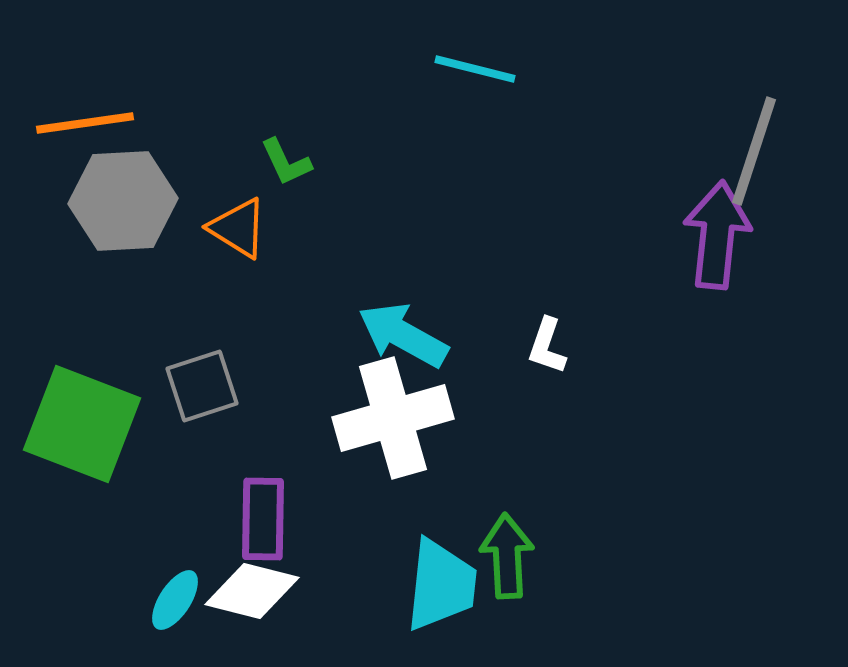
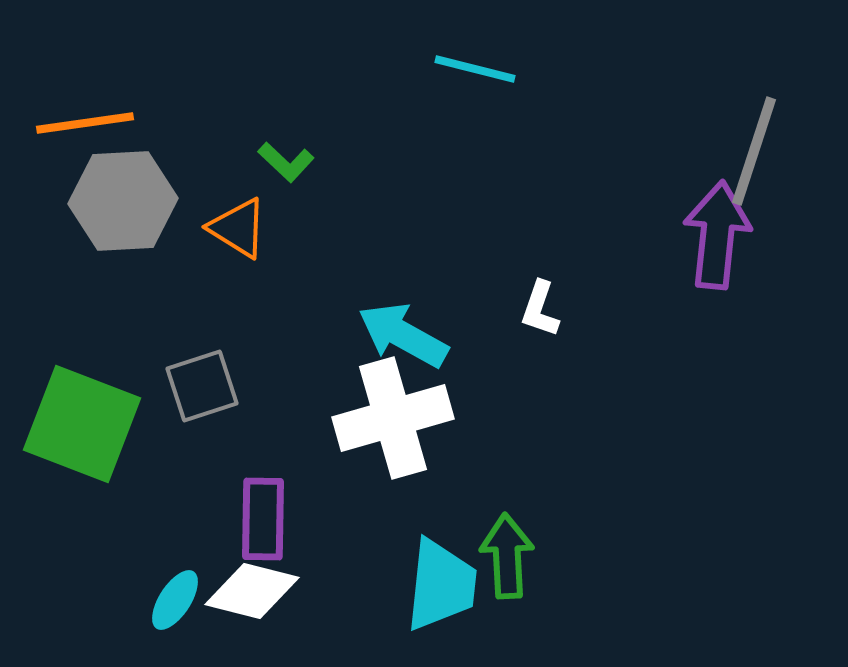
green L-shape: rotated 22 degrees counterclockwise
white L-shape: moved 7 px left, 37 px up
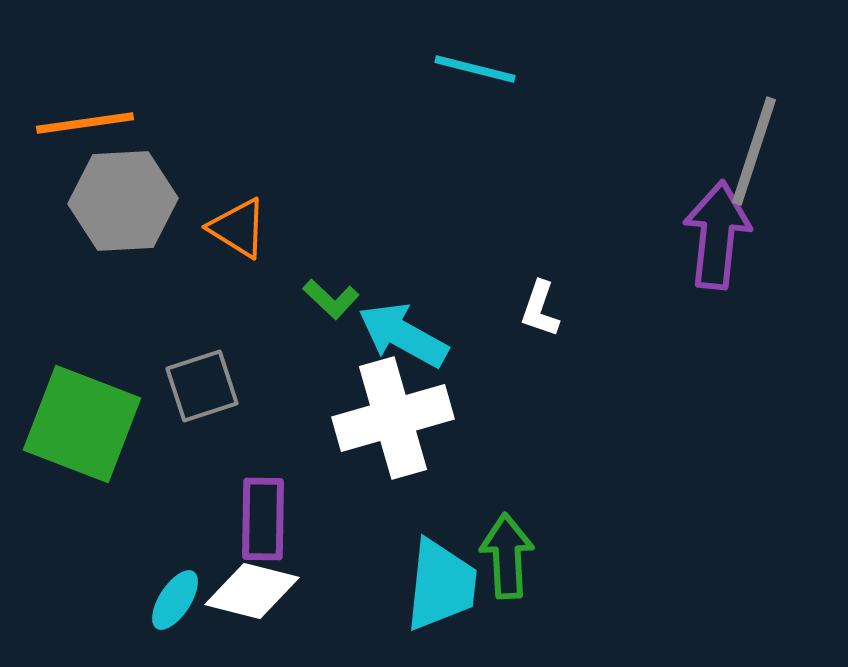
green L-shape: moved 45 px right, 137 px down
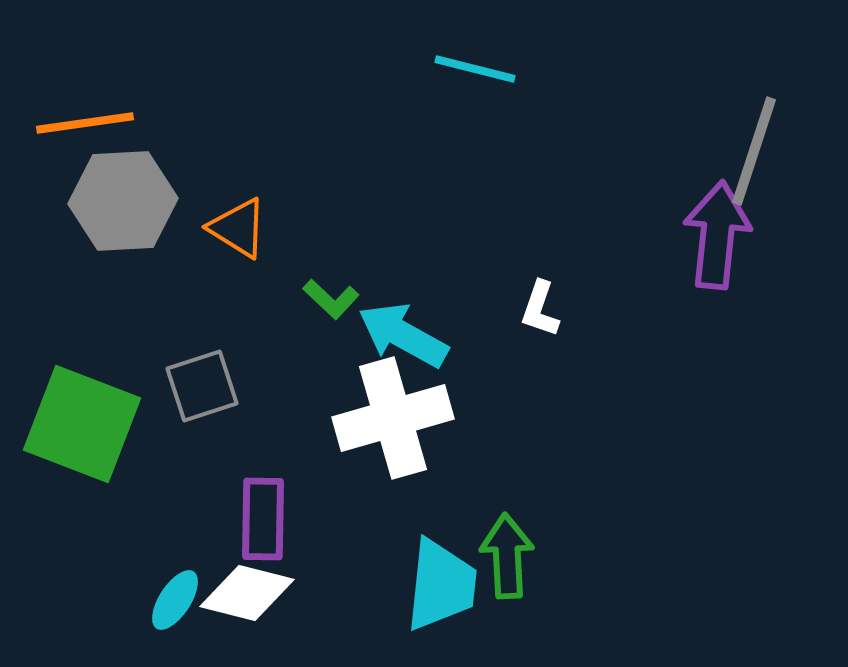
white diamond: moved 5 px left, 2 px down
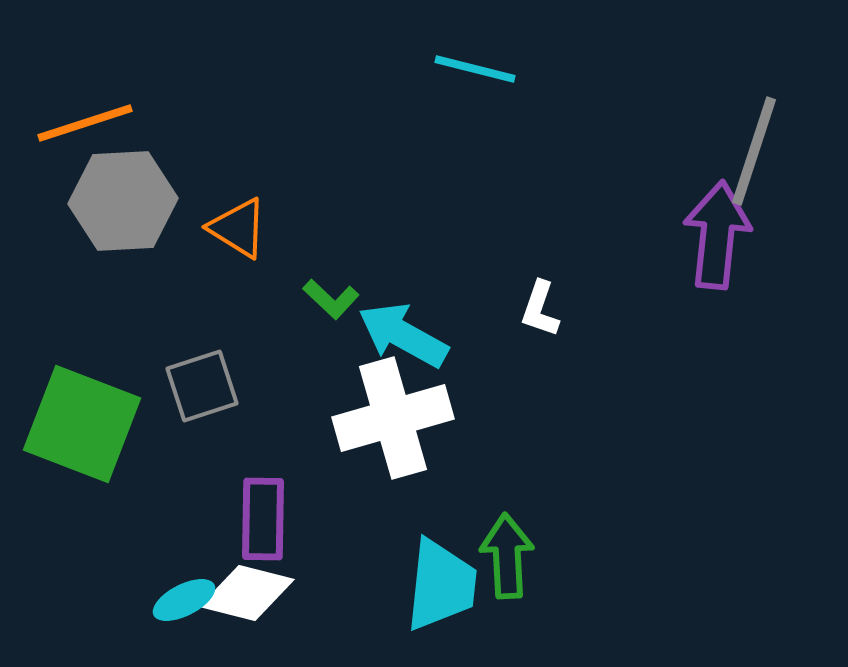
orange line: rotated 10 degrees counterclockwise
cyan ellipse: moved 9 px right; rotated 30 degrees clockwise
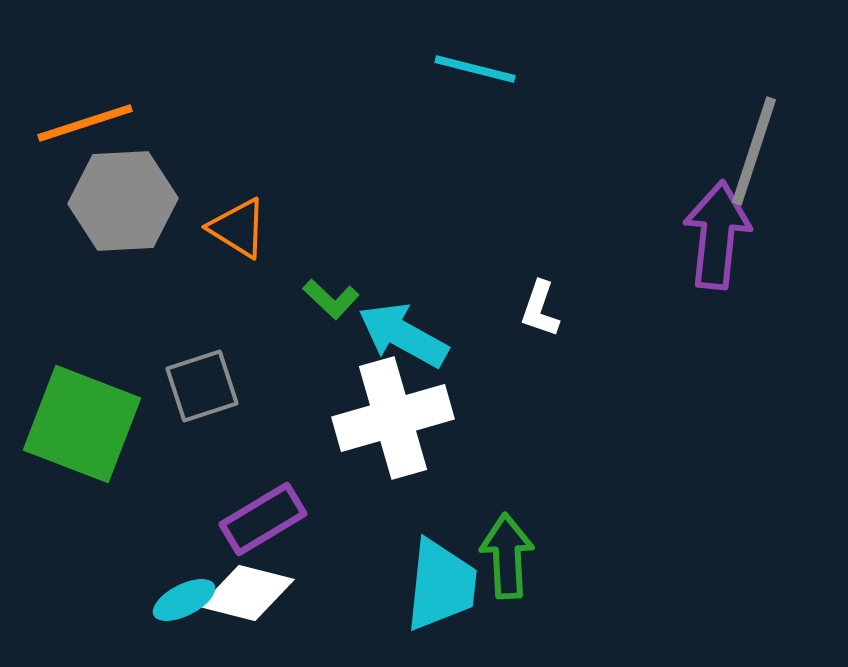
purple rectangle: rotated 58 degrees clockwise
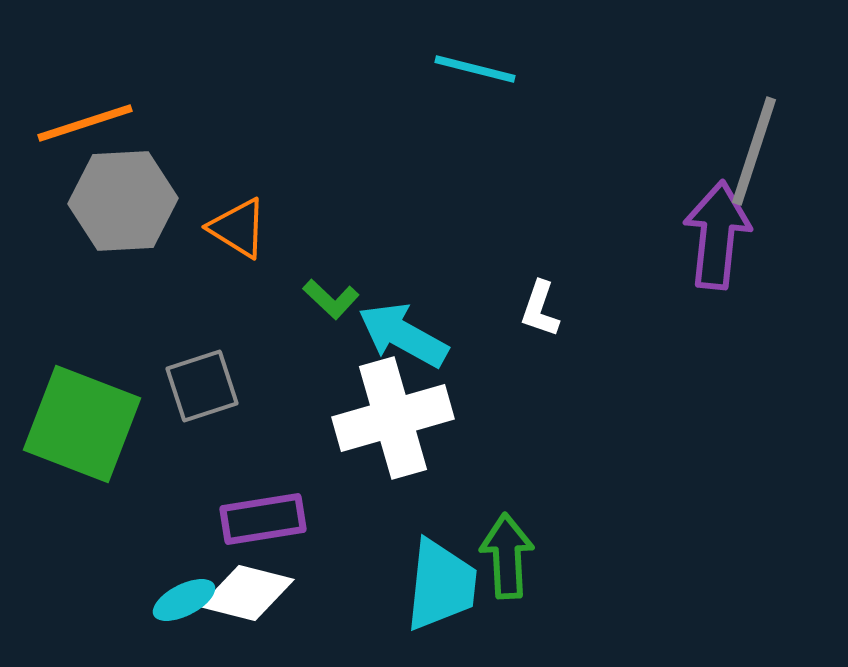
purple rectangle: rotated 22 degrees clockwise
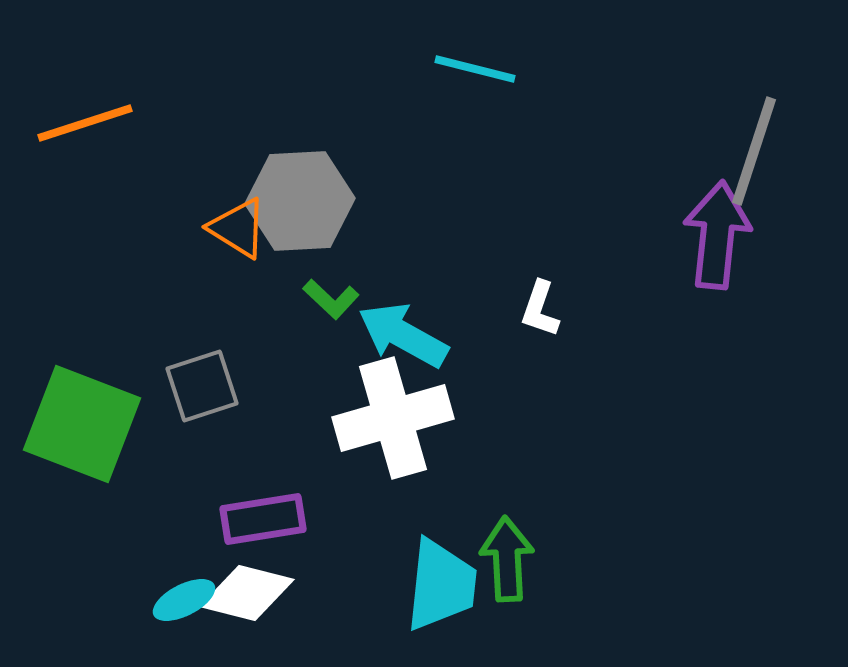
gray hexagon: moved 177 px right
green arrow: moved 3 px down
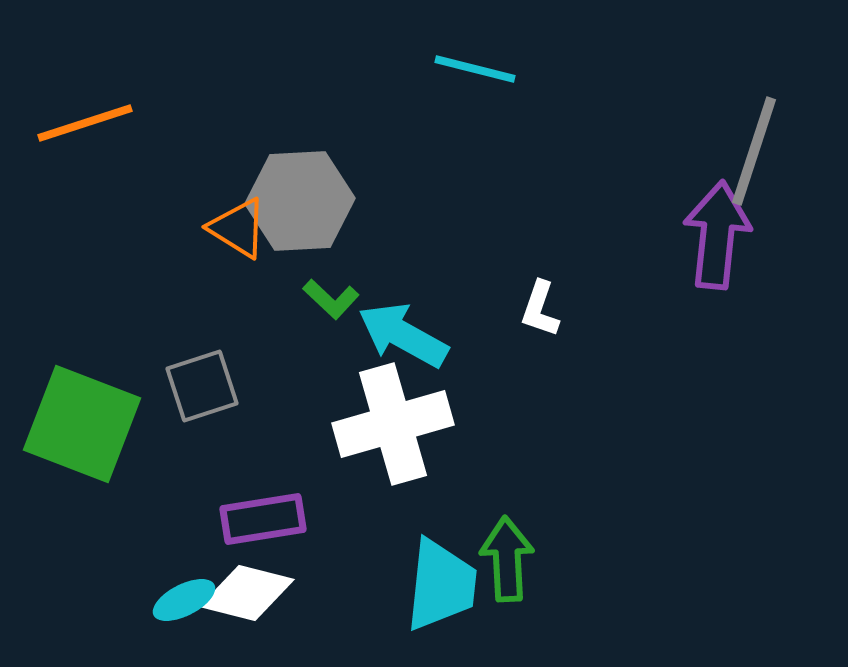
white cross: moved 6 px down
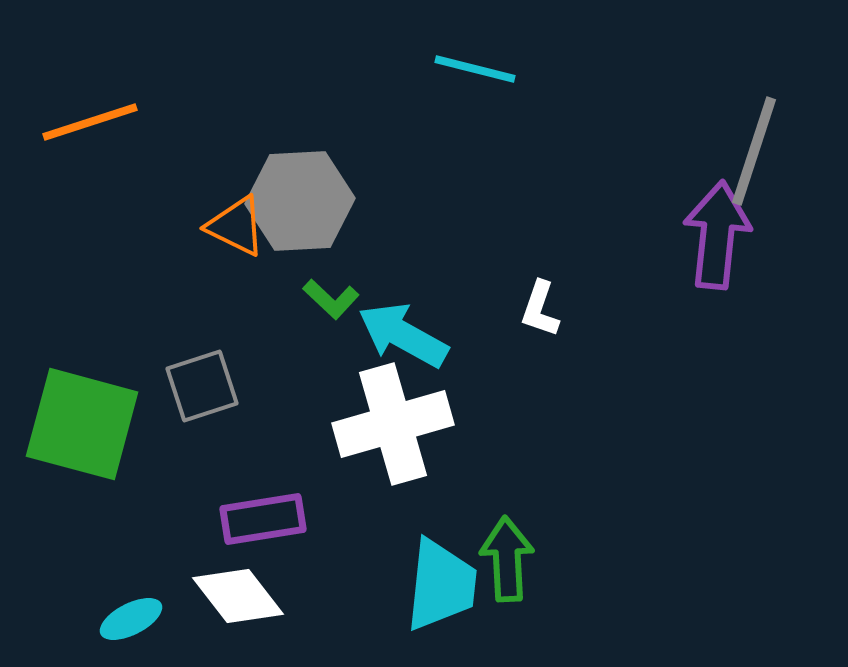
orange line: moved 5 px right, 1 px up
orange triangle: moved 2 px left, 2 px up; rotated 6 degrees counterclockwise
green square: rotated 6 degrees counterclockwise
white diamond: moved 9 px left, 3 px down; rotated 38 degrees clockwise
cyan ellipse: moved 53 px left, 19 px down
